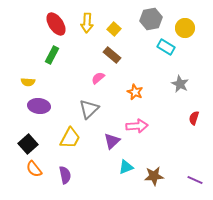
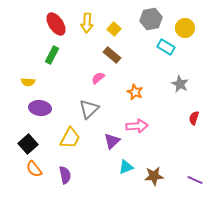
purple ellipse: moved 1 px right, 2 px down
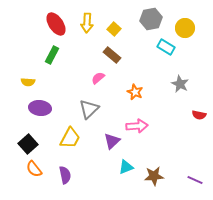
red semicircle: moved 5 px right, 3 px up; rotated 96 degrees counterclockwise
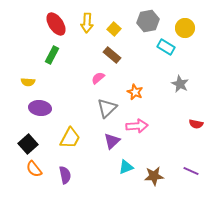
gray hexagon: moved 3 px left, 2 px down
gray triangle: moved 18 px right, 1 px up
red semicircle: moved 3 px left, 9 px down
purple line: moved 4 px left, 9 px up
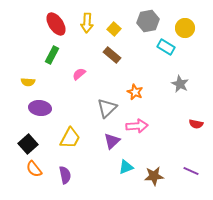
pink semicircle: moved 19 px left, 4 px up
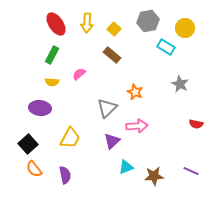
yellow semicircle: moved 24 px right
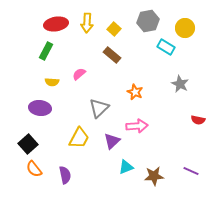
red ellipse: rotated 65 degrees counterclockwise
green rectangle: moved 6 px left, 4 px up
gray triangle: moved 8 px left
red semicircle: moved 2 px right, 4 px up
yellow trapezoid: moved 9 px right
